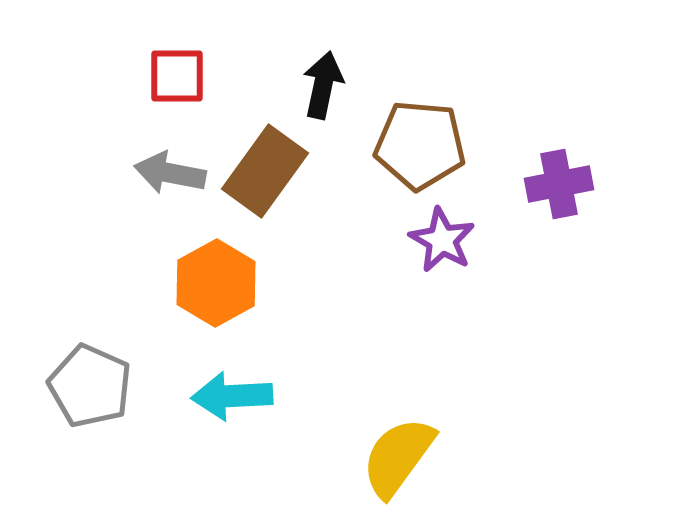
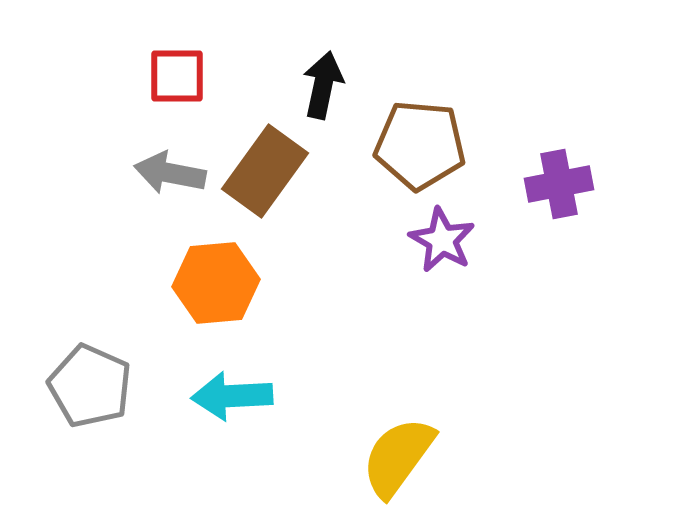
orange hexagon: rotated 24 degrees clockwise
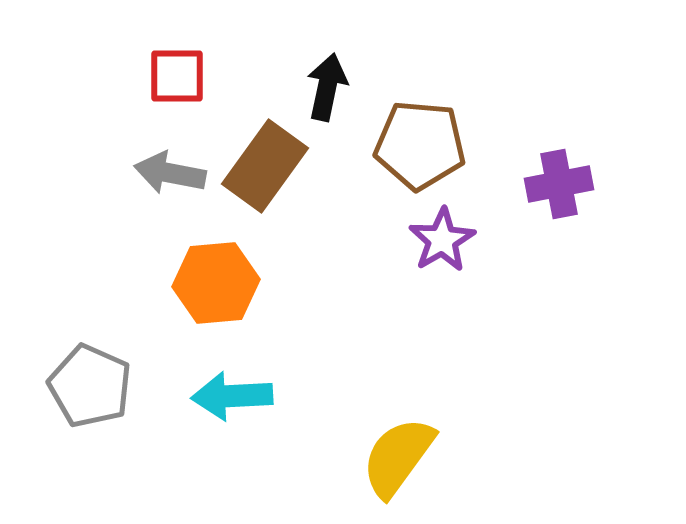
black arrow: moved 4 px right, 2 px down
brown rectangle: moved 5 px up
purple star: rotated 12 degrees clockwise
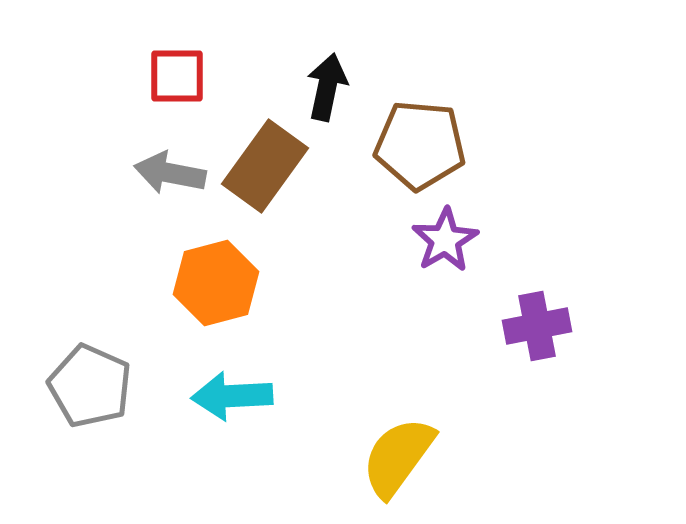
purple cross: moved 22 px left, 142 px down
purple star: moved 3 px right
orange hexagon: rotated 10 degrees counterclockwise
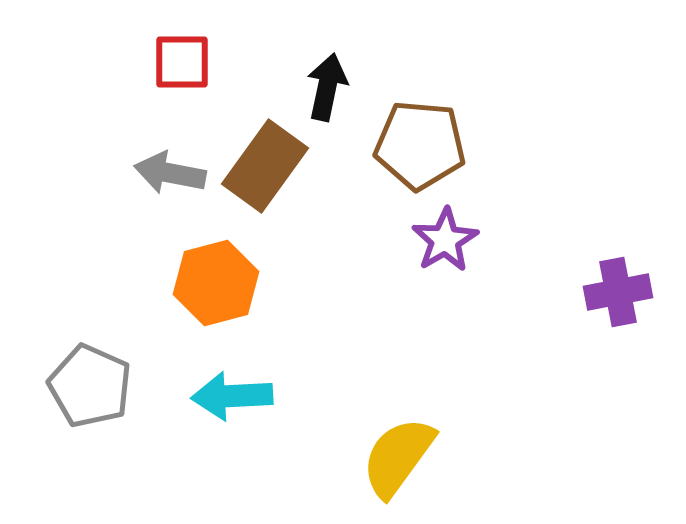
red square: moved 5 px right, 14 px up
purple cross: moved 81 px right, 34 px up
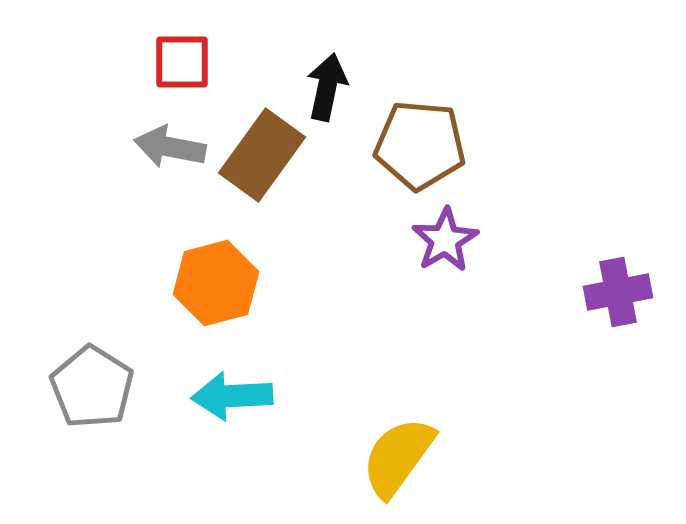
brown rectangle: moved 3 px left, 11 px up
gray arrow: moved 26 px up
gray pentagon: moved 2 px right, 1 px down; rotated 8 degrees clockwise
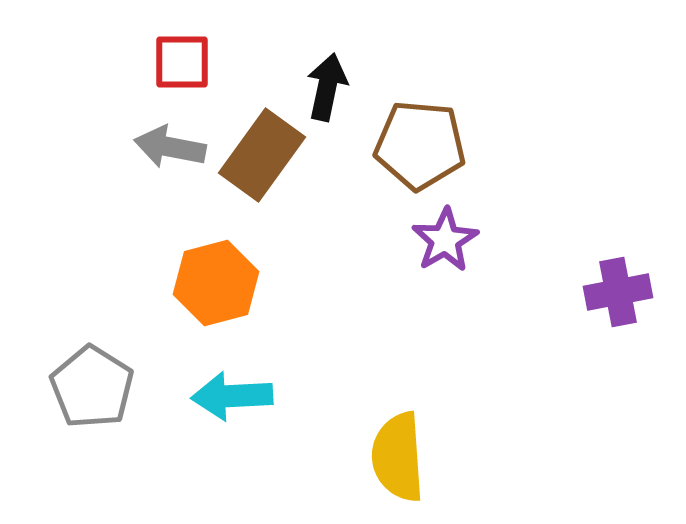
yellow semicircle: rotated 40 degrees counterclockwise
